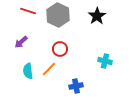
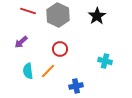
orange line: moved 1 px left, 2 px down
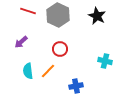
black star: rotated 12 degrees counterclockwise
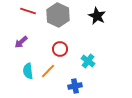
cyan cross: moved 17 px left; rotated 24 degrees clockwise
blue cross: moved 1 px left
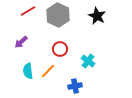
red line: rotated 49 degrees counterclockwise
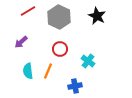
gray hexagon: moved 1 px right, 2 px down
orange line: rotated 21 degrees counterclockwise
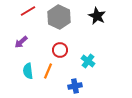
red circle: moved 1 px down
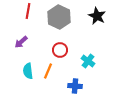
red line: rotated 49 degrees counterclockwise
blue cross: rotated 16 degrees clockwise
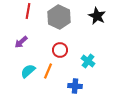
cyan semicircle: rotated 56 degrees clockwise
